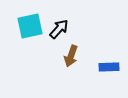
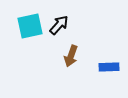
black arrow: moved 4 px up
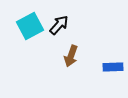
cyan square: rotated 16 degrees counterclockwise
blue rectangle: moved 4 px right
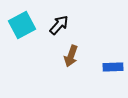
cyan square: moved 8 px left, 1 px up
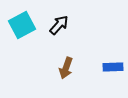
brown arrow: moved 5 px left, 12 px down
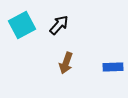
brown arrow: moved 5 px up
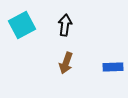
black arrow: moved 6 px right; rotated 35 degrees counterclockwise
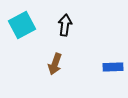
brown arrow: moved 11 px left, 1 px down
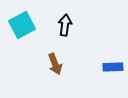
brown arrow: rotated 40 degrees counterclockwise
